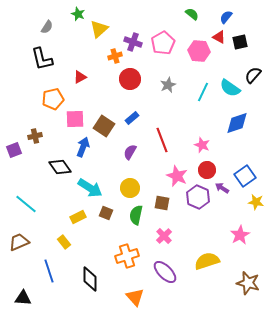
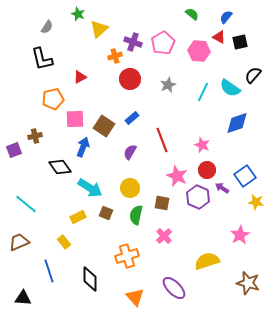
purple ellipse at (165, 272): moved 9 px right, 16 px down
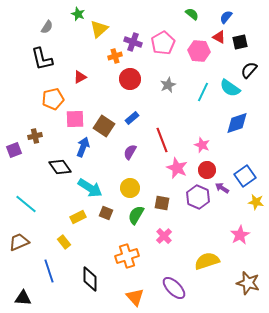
black semicircle at (253, 75): moved 4 px left, 5 px up
pink star at (177, 176): moved 8 px up
green semicircle at (136, 215): rotated 18 degrees clockwise
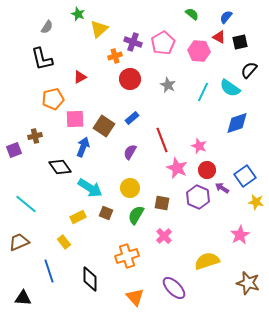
gray star at (168, 85): rotated 21 degrees counterclockwise
pink star at (202, 145): moved 3 px left, 1 px down
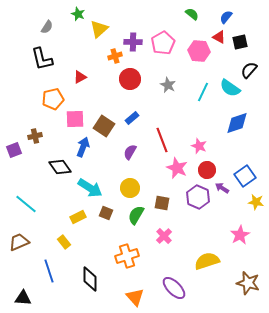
purple cross at (133, 42): rotated 18 degrees counterclockwise
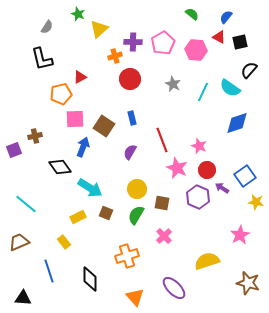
pink hexagon at (199, 51): moved 3 px left, 1 px up
gray star at (168, 85): moved 5 px right, 1 px up
orange pentagon at (53, 99): moved 8 px right, 5 px up
blue rectangle at (132, 118): rotated 64 degrees counterclockwise
yellow circle at (130, 188): moved 7 px right, 1 px down
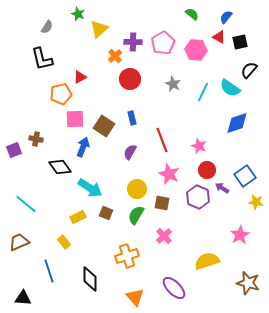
orange cross at (115, 56): rotated 24 degrees counterclockwise
brown cross at (35, 136): moved 1 px right, 3 px down; rotated 24 degrees clockwise
pink star at (177, 168): moved 8 px left, 6 px down
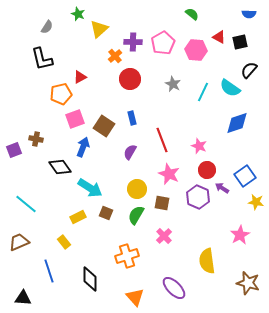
blue semicircle at (226, 17): moved 23 px right, 3 px up; rotated 128 degrees counterclockwise
pink square at (75, 119): rotated 18 degrees counterclockwise
yellow semicircle at (207, 261): rotated 80 degrees counterclockwise
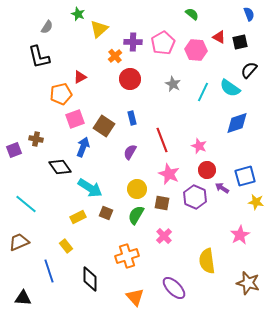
blue semicircle at (249, 14): rotated 112 degrees counterclockwise
black L-shape at (42, 59): moved 3 px left, 2 px up
blue square at (245, 176): rotated 20 degrees clockwise
purple hexagon at (198, 197): moved 3 px left
yellow rectangle at (64, 242): moved 2 px right, 4 px down
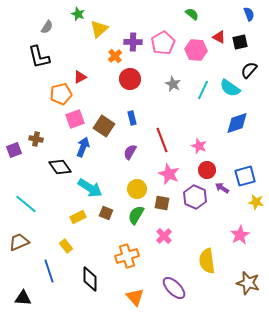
cyan line at (203, 92): moved 2 px up
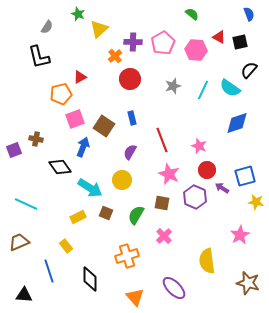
gray star at (173, 84): moved 2 px down; rotated 28 degrees clockwise
yellow circle at (137, 189): moved 15 px left, 9 px up
cyan line at (26, 204): rotated 15 degrees counterclockwise
black triangle at (23, 298): moved 1 px right, 3 px up
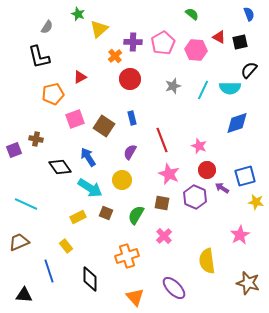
cyan semicircle at (230, 88): rotated 35 degrees counterclockwise
orange pentagon at (61, 94): moved 8 px left
blue arrow at (83, 147): moved 5 px right, 10 px down; rotated 54 degrees counterclockwise
